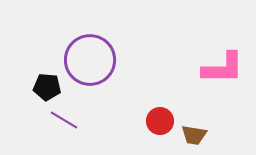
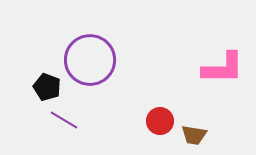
black pentagon: rotated 16 degrees clockwise
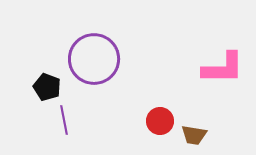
purple circle: moved 4 px right, 1 px up
purple line: rotated 48 degrees clockwise
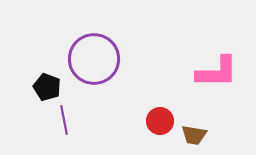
pink L-shape: moved 6 px left, 4 px down
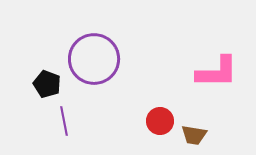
black pentagon: moved 3 px up
purple line: moved 1 px down
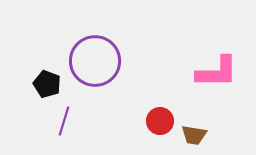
purple circle: moved 1 px right, 2 px down
purple line: rotated 28 degrees clockwise
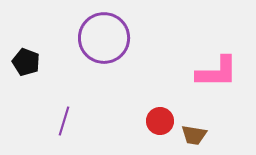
purple circle: moved 9 px right, 23 px up
black pentagon: moved 21 px left, 22 px up
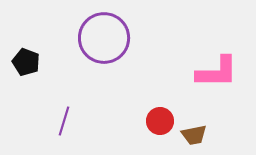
brown trapezoid: rotated 20 degrees counterclockwise
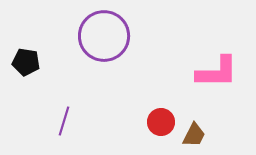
purple circle: moved 2 px up
black pentagon: rotated 12 degrees counterclockwise
red circle: moved 1 px right, 1 px down
brown trapezoid: rotated 52 degrees counterclockwise
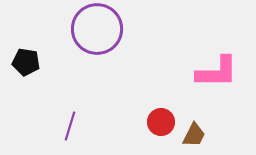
purple circle: moved 7 px left, 7 px up
purple line: moved 6 px right, 5 px down
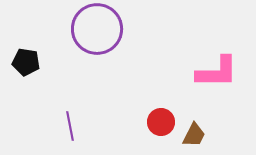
purple line: rotated 28 degrees counterclockwise
